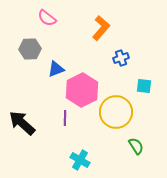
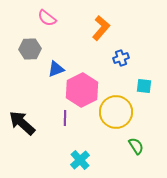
cyan cross: rotated 18 degrees clockwise
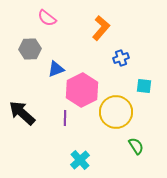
black arrow: moved 10 px up
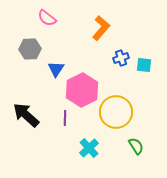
blue triangle: rotated 36 degrees counterclockwise
cyan square: moved 21 px up
black arrow: moved 4 px right, 2 px down
cyan cross: moved 9 px right, 12 px up
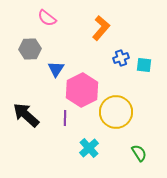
green semicircle: moved 3 px right, 7 px down
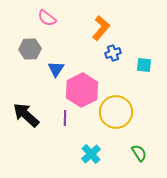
blue cross: moved 8 px left, 5 px up
cyan cross: moved 2 px right, 6 px down
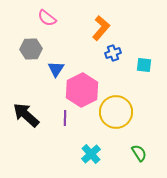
gray hexagon: moved 1 px right
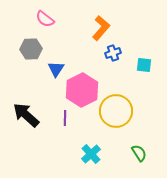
pink semicircle: moved 2 px left, 1 px down
yellow circle: moved 1 px up
